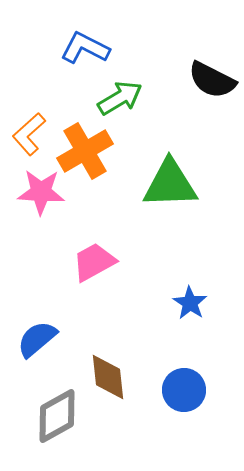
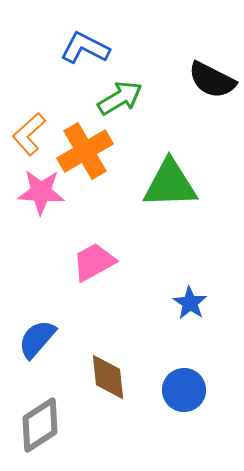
blue semicircle: rotated 9 degrees counterclockwise
gray diamond: moved 17 px left, 9 px down; rotated 4 degrees counterclockwise
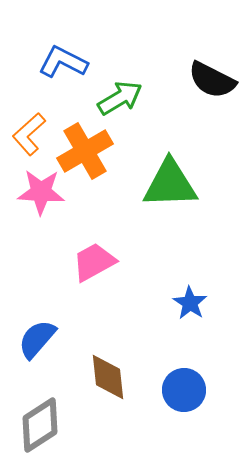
blue L-shape: moved 22 px left, 14 px down
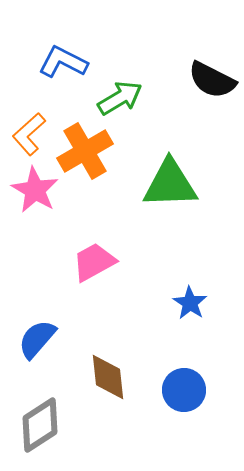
pink star: moved 6 px left, 2 px up; rotated 27 degrees clockwise
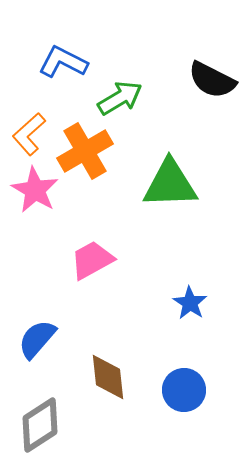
pink trapezoid: moved 2 px left, 2 px up
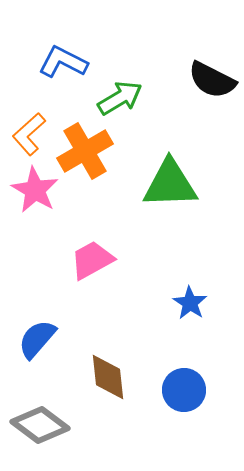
gray diamond: rotated 70 degrees clockwise
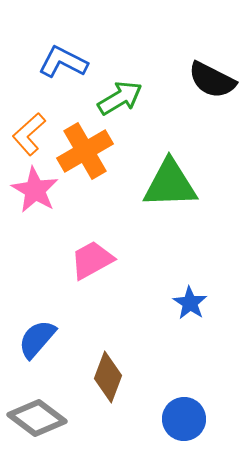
brown diamond: rotated 27 degrees clockwise
blue circle: moved 29 px down
gray diamond: moved 3 px left, 7 px up
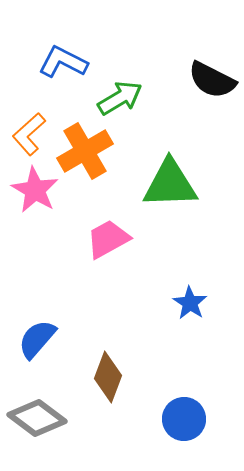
pink trapezoid: moved 16 px right, 21 px up
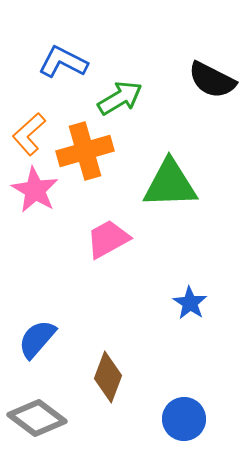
orange cross: rotated 14 degrees clockwise
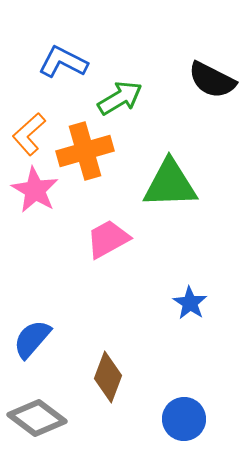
blue semicircle: moved 5 px left
